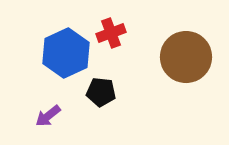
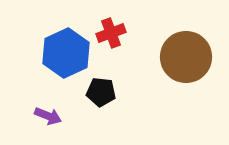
purple arrow: rotated 120 degrees counterclockwise
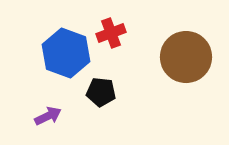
blue hexagon: rotated 15 degrees counterclockwise
purple arrow: rotated 48 degrees counterclockwise
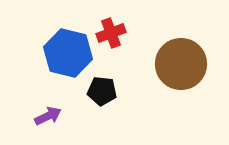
blue hexagon: moved 2 px right; rotated 6 degrees counterclockwise
brown circle: moved 5 px left, 7 px down
black pentagon: moved 1 px right, 1 px up
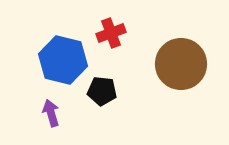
blue hexagon: moved 5 px left, 7 px down
purple arrow: moved 3 px right, 3 px up; rotated 80 degrees counterclockwise
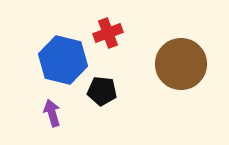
red cross: moved 3 px left
purple arrow: moved 1 px right
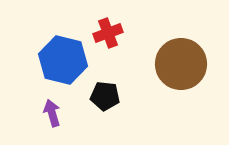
black pentagon: moved 3 px right, 5 px down
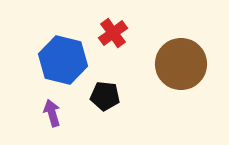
red cross: moved 5 px right; rotated 16 degrees counterclockwise
